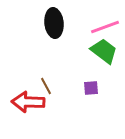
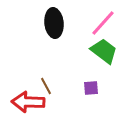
pink line: moved 2 px left, 4 px up; rotated 28 degrees counterclockwise
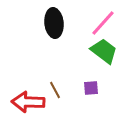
brown line: moved 9 px right, 4 px down
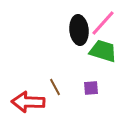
black ellipse: moved 25 px right, 7 px down
green trapezoid: moved 1 px left; rotated 20 degrees counterclockwise
brown line: moved 3 px up
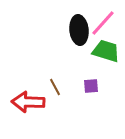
green trapezoid: moved 3 px right
purple square: moved 2 px up
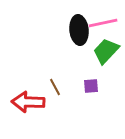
pink line: rotated 36 degrees clockwise
green trapezoid: rotated 64 degrees counterclockwise
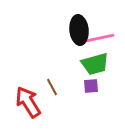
pink line: moved 3 px left, 15 px down
green trapezoid: moved 11 px left, 13 px down; rotated 148 degrees counterclockwise
brown line: moved 3 px left
red arrow: rotated 56 degrees clockwise
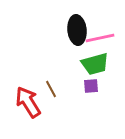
black ellipse: moved 2 px left
brown line: moved 1 px left, 2 px down
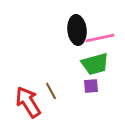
brown line: moved 2 px down
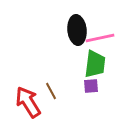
green trapezoid: rotated 68 degrees counterclockwise
